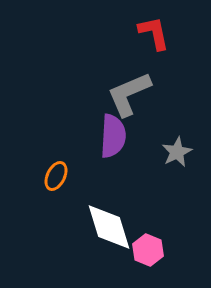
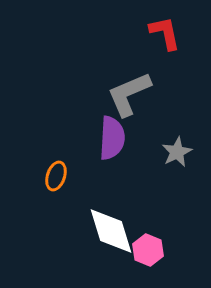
red L-shape: moved 11 px right
purple semicircle: moved 1 px left, 2 px down
orange ellipse: rotated 8 degrees counterclockwise
white diamond: moved 2 px right, 4 px down
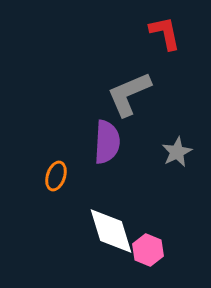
purple semicircle: moved 5 px left, 4 px down
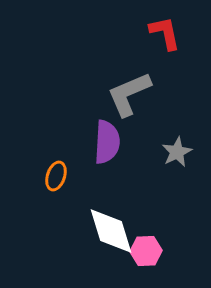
pink hexagon: moved 2 px left, 1 px down; rotated 24 degrees counterclockwise
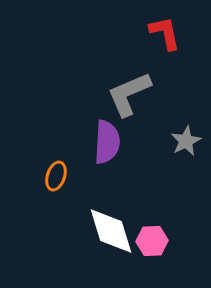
gray star: moved 9 px right, 11 px up
pink hexagon: moved 6 px right, 10 px up
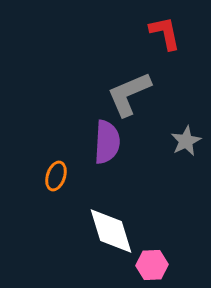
pink hexagon: moved 24 px down
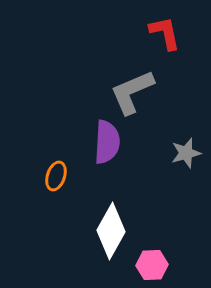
gray L-shape: moved 3 px right, 2 px up
gray star: moved 12 px down; rotated 12 degrees clockwise
white diamond: rotated 46 degrees clockwise
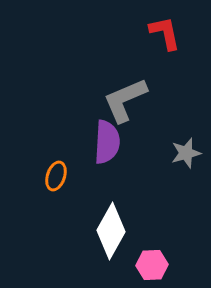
gray L-shape: moved 7 px left, 8 px down
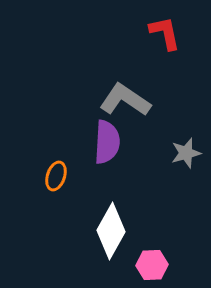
gray L-shape: rotated 57 degrees clockwise
